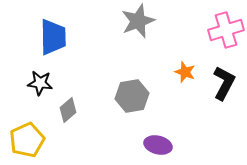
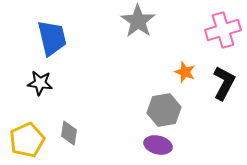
gray star: rotated 16 degrees counterclockwise
pink cross: moved 3 px left
blue trapezoid: moved 1 px left, 1 px down; rotated 12 degrees counterclockwise
gray hexagon: moved 32 px right, 14 px down
gray diamond: moved 1 px right, 23 px down; rotated 40 degrees counterclockwise
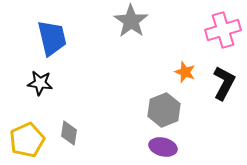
gray star: moved 7 px left
gray hexagon: rotated 12 degrees counterclockwise
purple ellipse: moved 5 px right, 2 px down
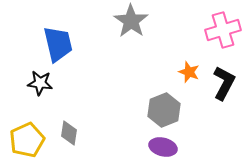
blue trapezoid: moved 6 px right, 6 px down
orange star: moved 4 px right
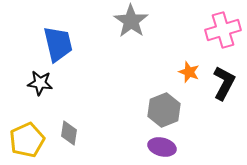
purple ellipse: moved 1 px left
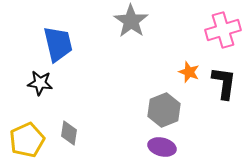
black L-shape: rotated 20 degrees counterclockwise
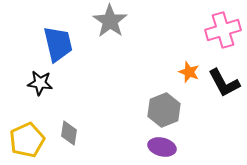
gray star: moved 21 px left
black L-shape: rotated 144 degrees clockwise
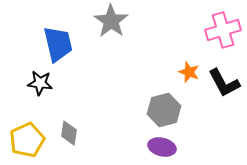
gray star: moved 1 px right
gray hexagon: rotated 8 degrees clockwise
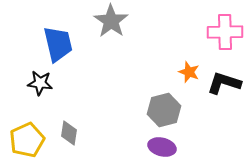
pink cross: moved 2 px right, 2 px down; rotated 16 degrees clockwise
black L-shape: rotated 136 degrees clockwise
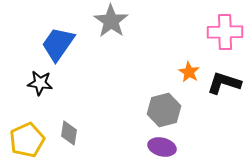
blue trapezoid: rotated 132 degrees counterclockwise
orange star: rotated 10 degrees clockwise
